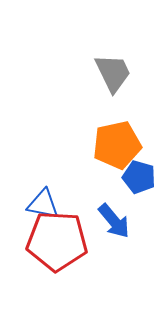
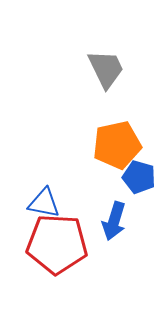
gray trapezoid: moved 7 px left, 4 px up
blue triangle: moved 1 px right, 1 px up
blue arrow: rotated 57 degrees clockwise
red pentagon: moved 3 px down
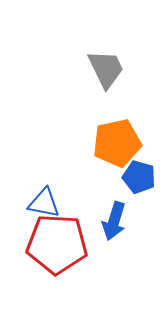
orange pentagon: moved 2 px up
